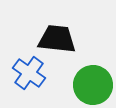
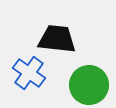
green circle: moved 4 px left
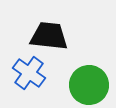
black trapezoid: moved 8 px left, 3 px up
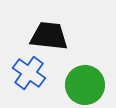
green circle: moved 4 px left
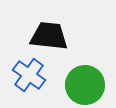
blue cross: moved 2 px down
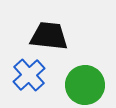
blue cross: rotated 12 degrees clockwise
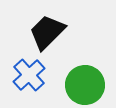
black trapezoid: moved 2 px left, 4 px up; rotated 51 degrees counterclockwise
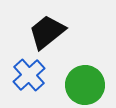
black trapezoid: rotated 6 degrees clockwise
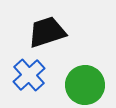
black trapezoid: rotated 21 degrees clockwise
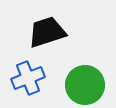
blue cross: moved 1 px left, 3 px down; rotated 20 degrees clockwise
